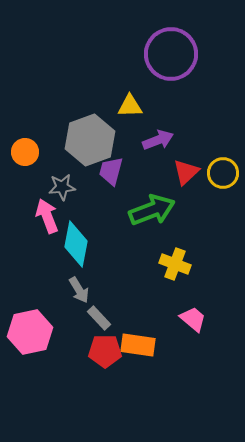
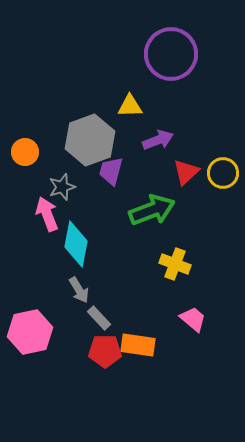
gray star: rotated 12 degrees counterclockwise
pink arrow: moved 2 px up
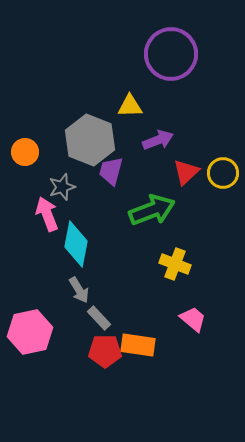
gray hexagon: rotated 18 degrees counterclockwise
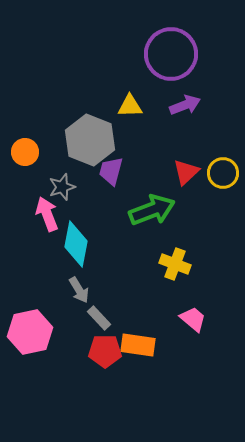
purple arrow: moved 27 px right, 35 px up
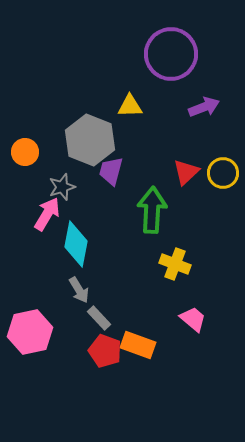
purple arrow: moved 19 px right, 2 px down
green arrow: rotated 66 degrees counterclockwise
pink arrow: rotated 52 degrees clockwise
orange rectangle: rotated 12 degrees clockwise
red pentagon: rotated 20 degrees clockwise
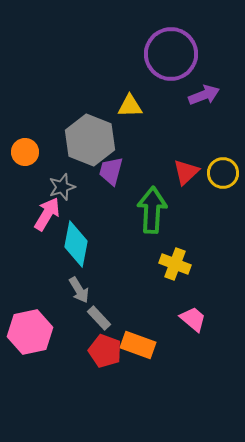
purple arrow: moved 12 px up
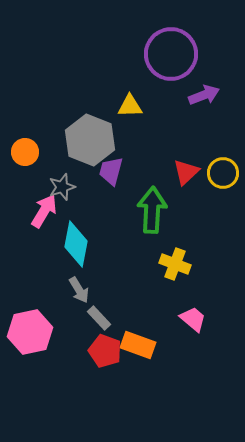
pink arrow: moved 3 px left, 3 px up
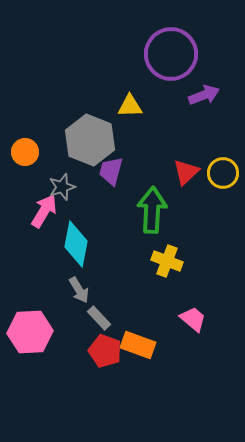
yellow cross: moved 8 px left, 3 px up
pink hexagon: rotated 9 degrees clockwise
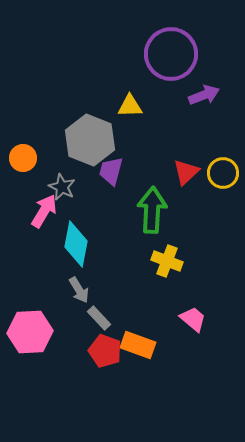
orange circle: moved 2 px left, 6 px down
gray star: rotated 28 degrees counterclockwise
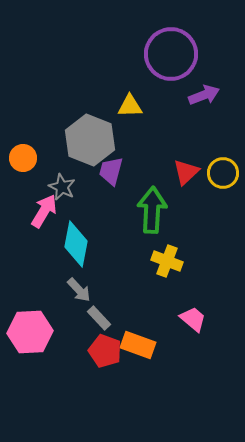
gray arrow: rotated 12 degrees counterclockwise
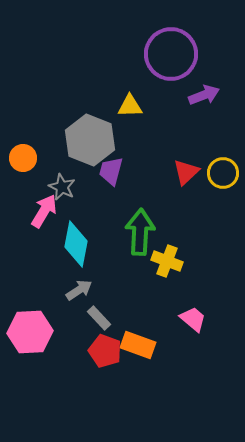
green arrow: moved 12 px left, 22 px down
gray arrow: rotated 80 degrees counterclockwise
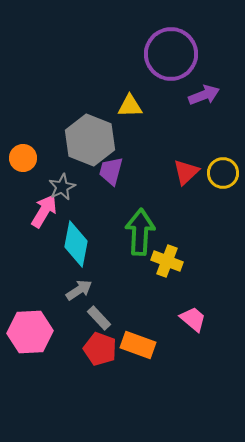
gray star: rotated 20 degrees clockwise
red pentagon: moved 5 px left, 2 px up
